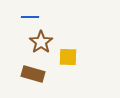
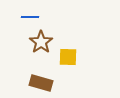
brown rectangle: moved 8 px right, 9 px down
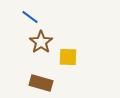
blue line: rotated 36 degrees clockwise
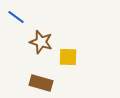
blue line: moved 14 px left
brown star: rotated 20 degrees counterclockwise
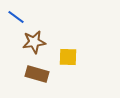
brown star: moved 7 px left; rotated 25 degrees counterclockwise
brown rectangle: moved 4 px left, 9 px up
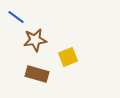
brown star: moved 1 px right, 2 px up
yellow square: rotated 24 degrees counterclockwise
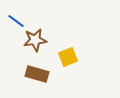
blue line: moved 4 px down
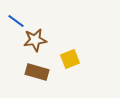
yellow square: moved 2 px right, 2 px down
brown rectangle: moved 2 px up
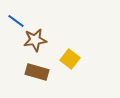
yellow square: rotated 30 degrees counterclockwise
